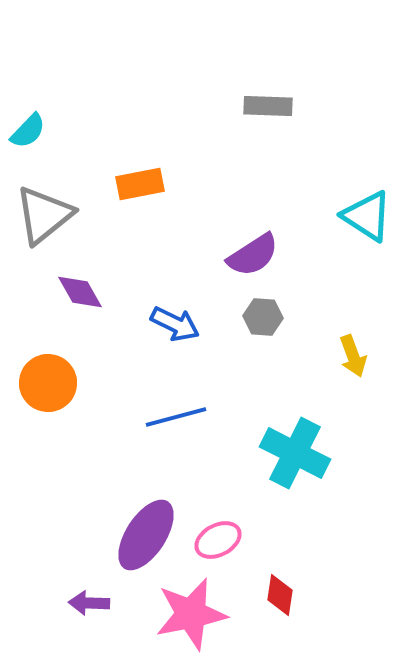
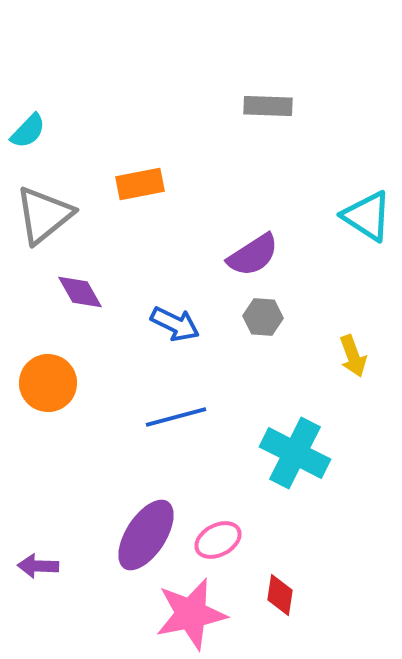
purple arrow: moved 51 px left, 37 px up
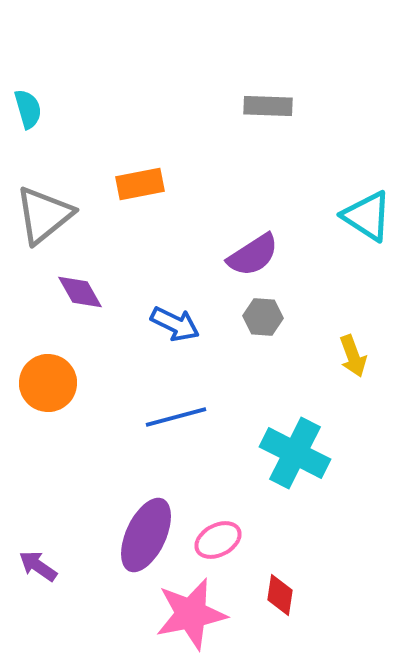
cyan semicircle: moved 22 px up; rotated 60 degrees counterclockwise
purple ellipse: rotated 8 degrees counterclockwise
purple arrow: rotated 33 degrees clockwise
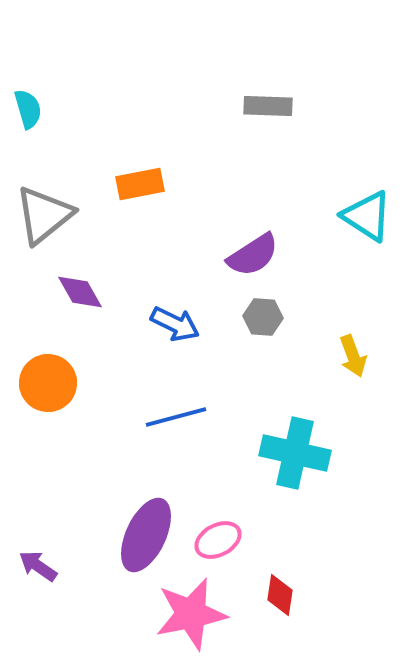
cyan cross: rotated 14 degrees counterclockwise
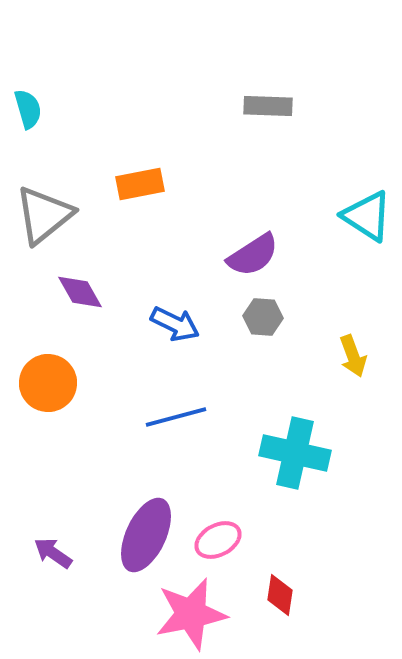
purple arrow: moved 15 px right, 13 px up
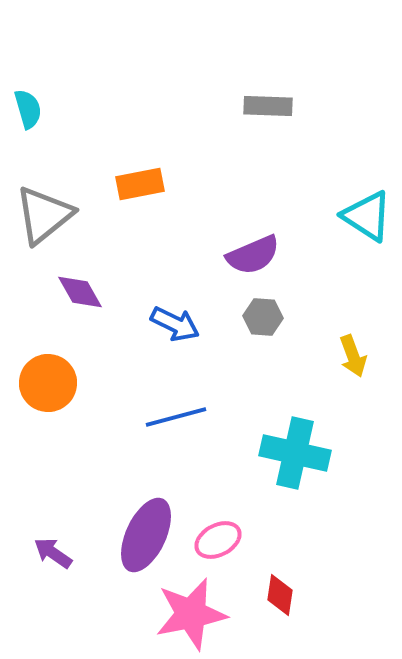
purple semicircle: rotated 10 degrees clockwise
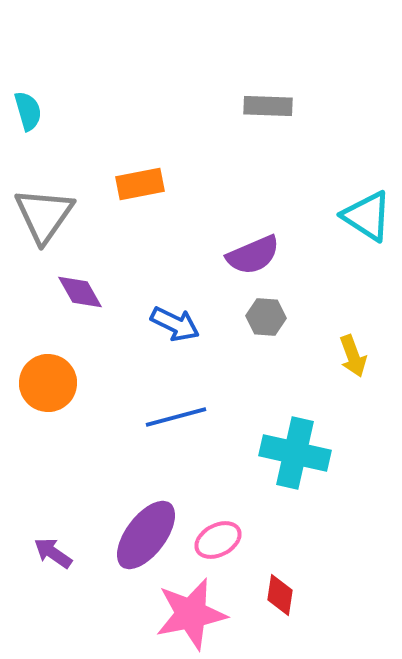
cyan semicircle: moved 2 px down
gray triangle: rotated 16 degrees counterclockwise
gray hexagon: moved 3 px right
purple ellipse: rotated 12 degrees clockwise
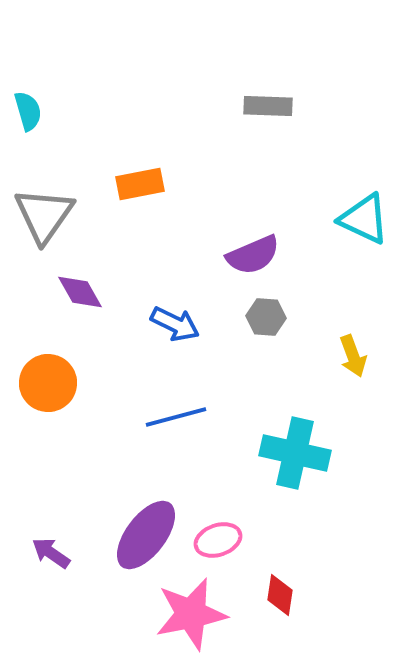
cyan triangle: moved 3 px left, 3 px down; rotated 8 degrees counterclockwise
pink ellipse: rotated 9 degrees clockwise
purple arrow: moved 2 px left
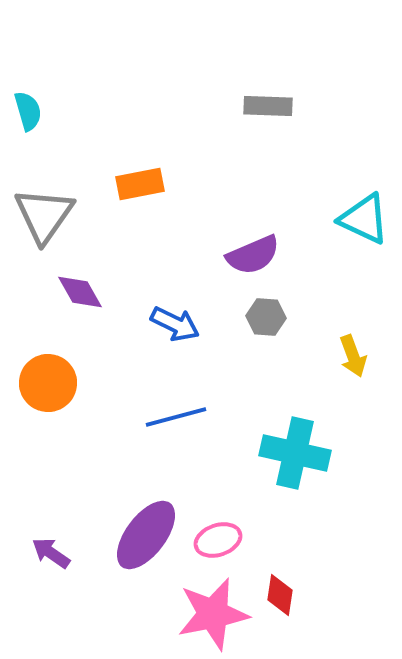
pink star: moved 22 px right
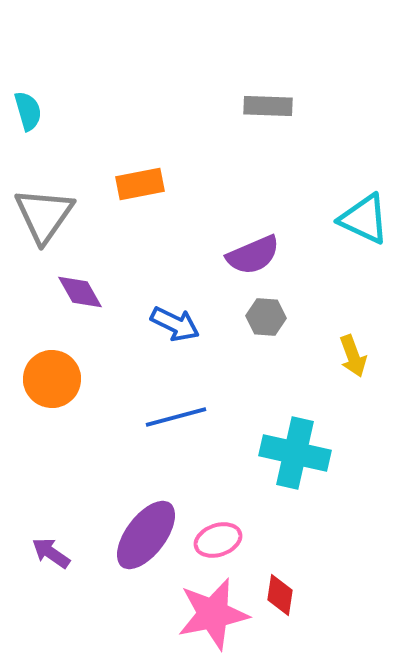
orange circle: moved 4 px right, 4 px up
